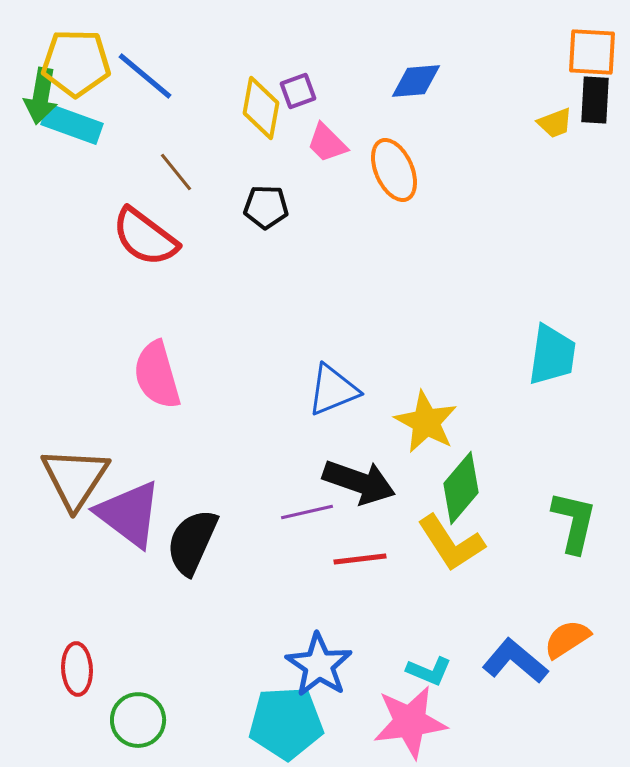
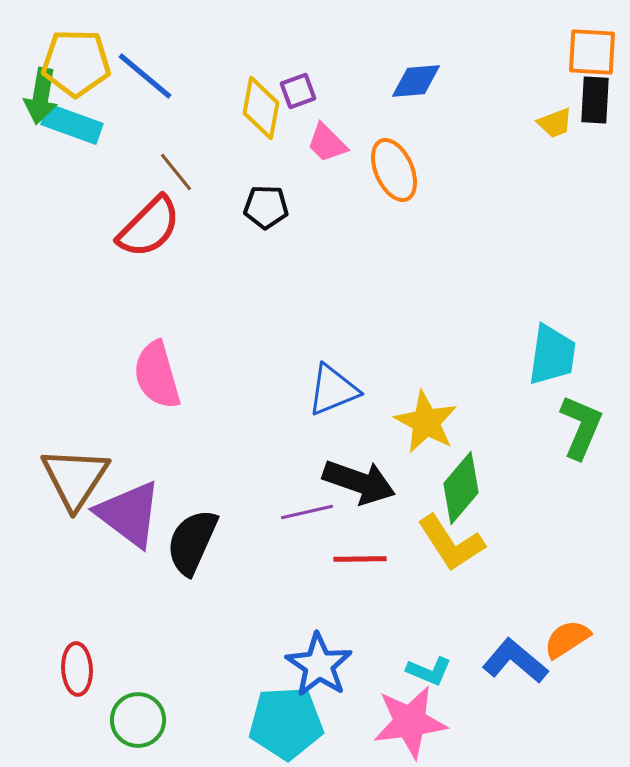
red semicircle: moved 4 px right, 10 px up; rotated 82 degrees counterclockwise
green L-shape: moved 7 px right, 95 px up; rotated 10 degrees clockwise
red line: rotated 6 degrees clockwise
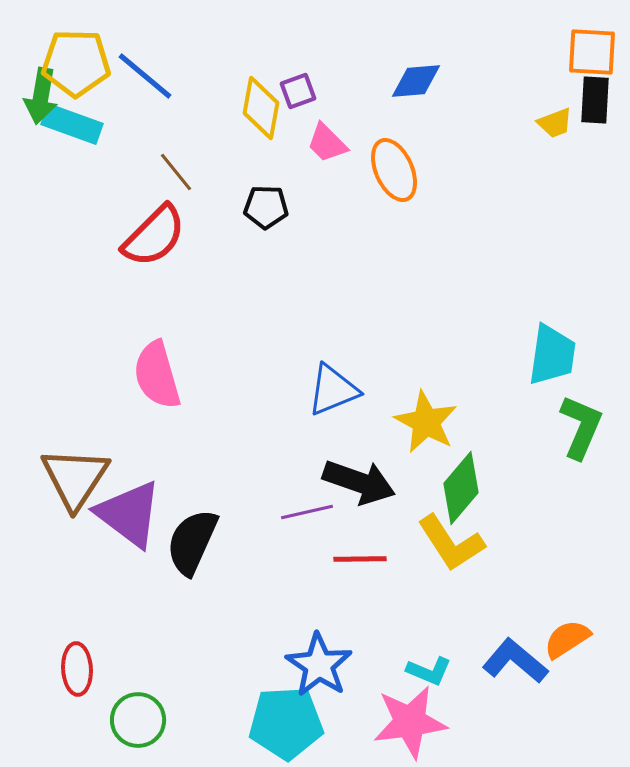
red semicircle: moved 5 px right, 9 px down
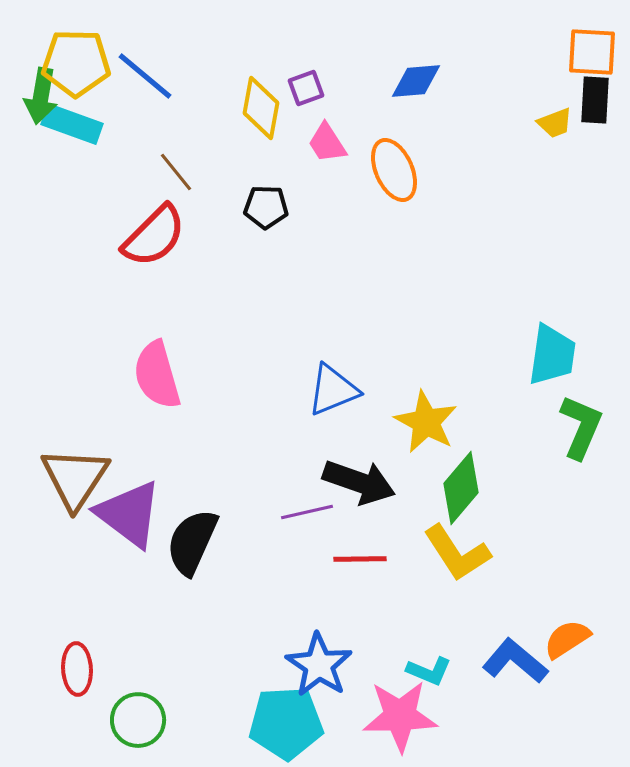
purple square: moved 8 px right, 3 px up
pink trapezoid: rotated 12 degrees clockwise
yellow L-shape: moved 6 px right, 10 px down
pink star: moved 10 px left, 6 px up; rotated 6 degrees clockwise
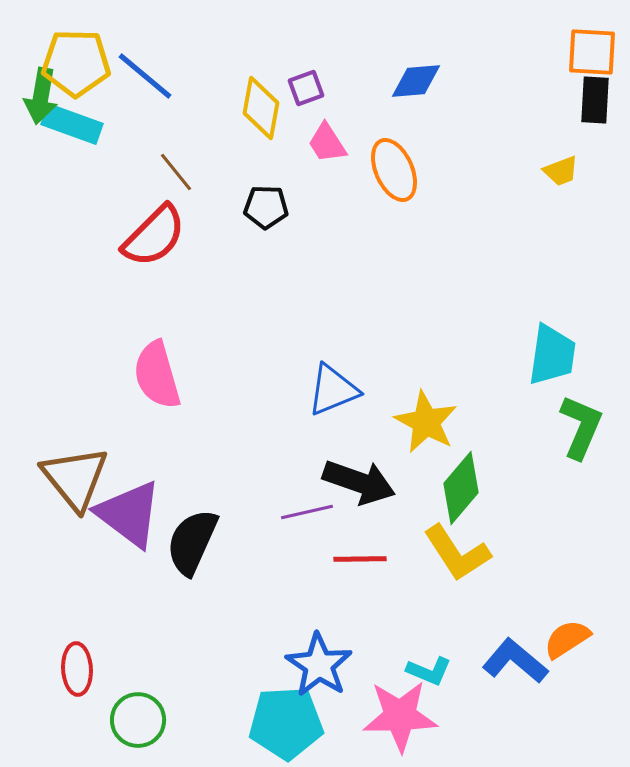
yellow trapezoid: moved 6 px right, 48 px down
brown triangle: rotated 12 degrees counterclockwise
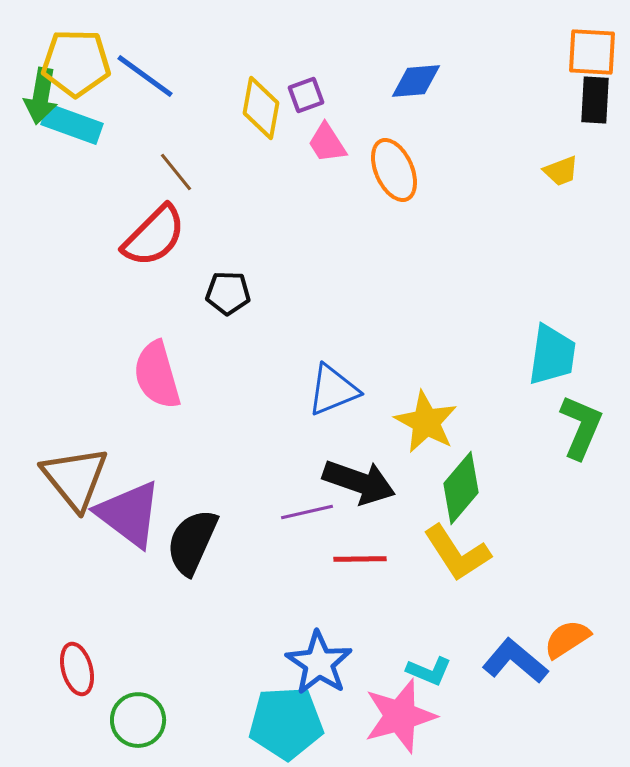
blue line: rotated 4 degrees counterclockwise
purple square: moved 7 px down
black pentagon: moved 38 px left, 86 px down
blue star: moved 2 px up
red ellipse: rotated 12 degrees counterclockwise
pink star: rotated 14 degrees counterclockwise
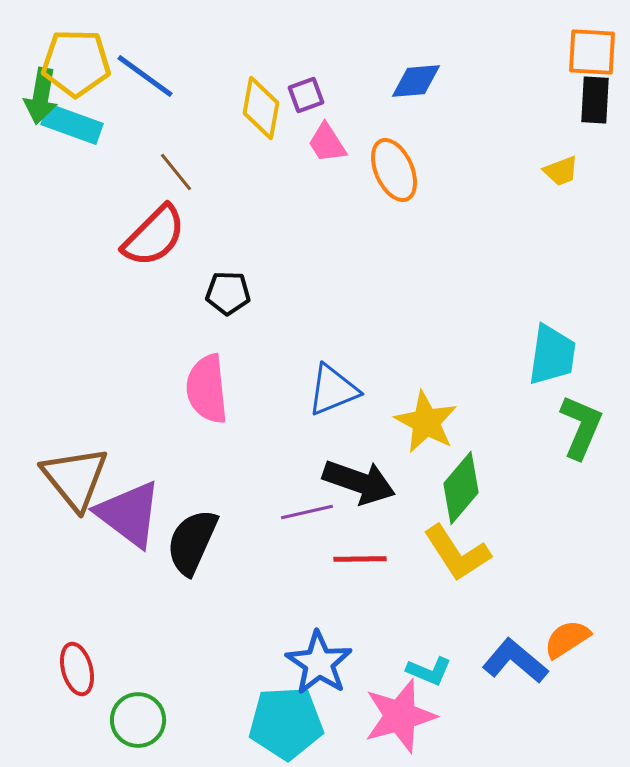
pink semicircle: moved 50 px right, 14 px down; rotated 10 degrees clockwise
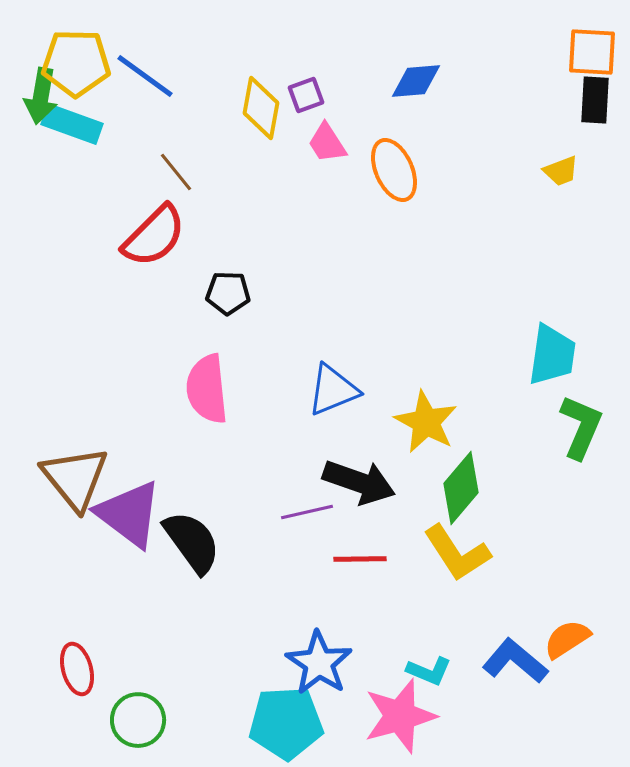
black semicircle: rotated 120 degrees clockwise
